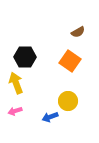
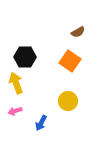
blue arrow: moved 9 px left, 6 px down; rotated 42 degrees counterclockwise
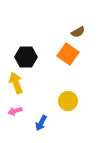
black hexagon: moved 1 px right
orange square: moved 2 px left, 7 px up
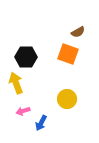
orange square: rotated 15 degrees counterclockwise
yellow circle: moved 1 px left, 2 px up
pink arrow: moved 8 px right
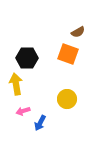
black hexagon: moved 1 px right, 1 px down
yellow arrow: moved 1 px down; rotated 10 degrees clockwise
blue arrow: moved 1 px left
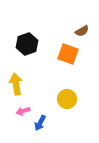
brown semicircle: moved 4 px right, 1 px up
black hexagon: moved 14 px up; rotated 20 degrees counterclockwise
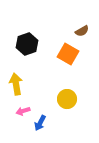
orange square: rotated 10 degrees clockwise
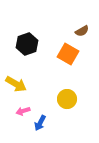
yellow arrow: rotated 130 degrees clockwise
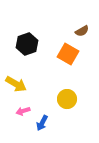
blue arrow: moved 2 px right
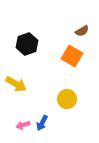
orange square: moved 4 px right, 2 px down
pink arrow: moved 14 px down
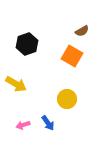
blue arrow: moved 6 px right; rotated 63 degrees counterclockwise
